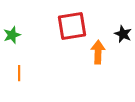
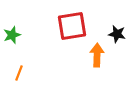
black star: moved 6 px left; rotated 12 degrees counterclockwise
orange arrow: moved 1 px left, 3 px down
orange line: rotated 21 degrees clockwise
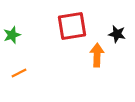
orange line: rotated 42 degrees clockwise
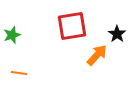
black star: rotated 24 degrees clockwise
orange arrow: rotated 40 degrees clockwise
orange line: rotated 35 degrees clockwise
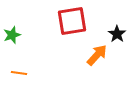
red square: moved 5 px up
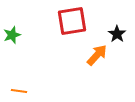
orange line: moved 18 px down
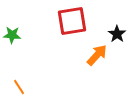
green star: rotated 24 degrees clockwise
orange line: moved 4 px up; rotated 49 degrees clockwise
